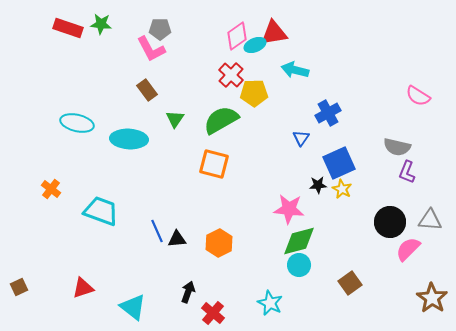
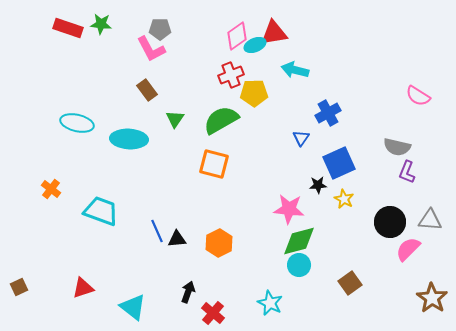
red cross at (231, 75): rotated 25 degrees clockwise
yellow star at (342, 189): moved 2 px right, 10 px down
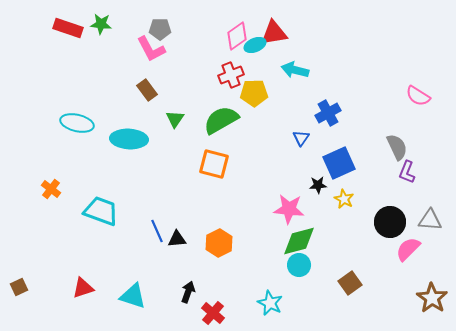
gray semicircle at (397, 147): rotated 128 degrees counterclockwise
cyan triangle at (133, 307): moved 11 px up; rotated 20 degrees counterclockwise
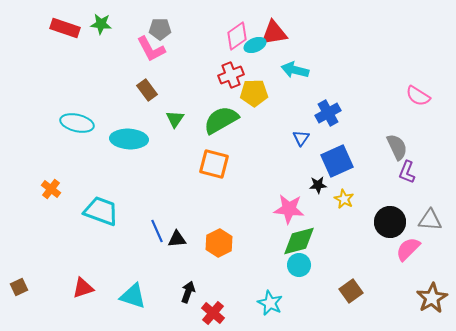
red rectangle at (68, 28): moved 3 px left
blue square at (339, 163): moved 2 px left, 2 px up
brown square at (350, 283): moved 1 px right, 8 px down
brown star at (432, 298): rotated 8 degrees clockwise
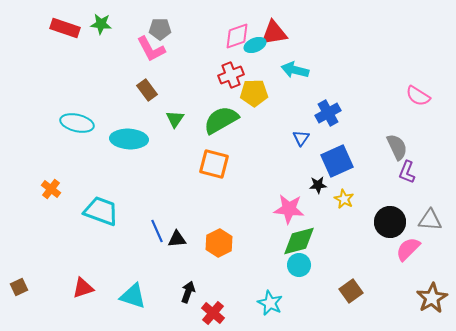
pink diamond at (237, 36): rotated 16 degrees clockwise
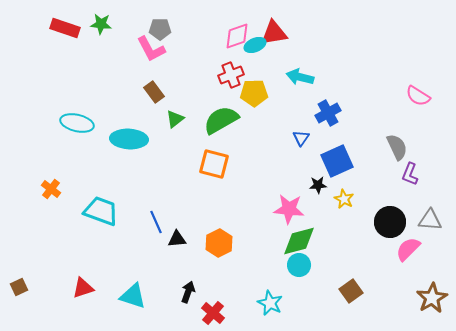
cyan arrow at (295, 70): moved 5 px right, 7 px down
brown rectangle at (147, 90): moved 7 px right, 2 px down
green triangle at (175, 119): rotated 18 degrees clockwise
purple L-shape at (407, 172): moved 3 px right, 2 px down
blue line at (157, 231): moved 1 px left, 9 px up
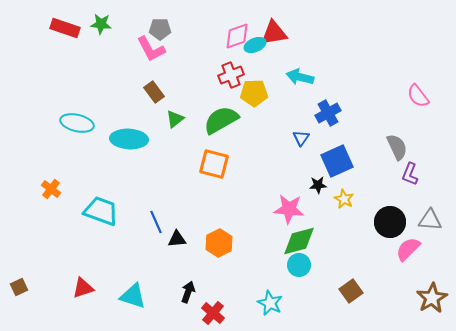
pink semicircle at (418, 96): rotated 20 degrees clockwise
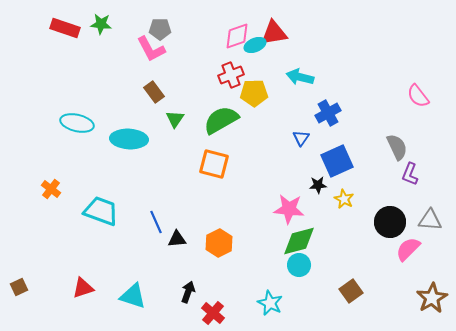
green triangle at (175, 119): rotated 18 degrees counterclockwise
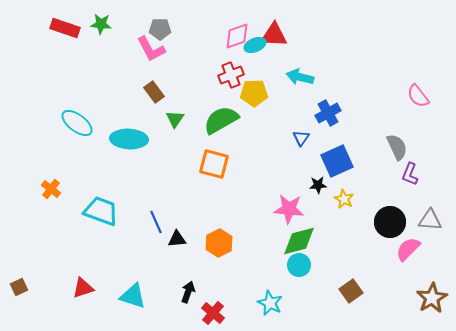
red triangle at (274, 33): moved 2 px down; rotated 12 degrees clockwise
cyan ellipse at (77, 123): rotated 24 degrees clockwise
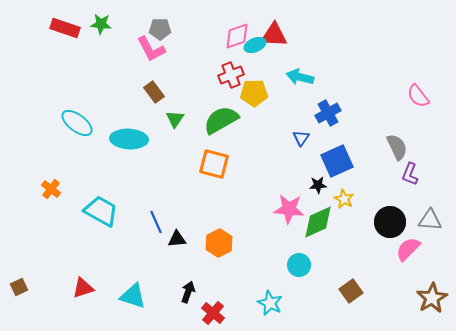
cyan trapezoid at (101, 211): rotated 9 degrees clockwise
green diamond at (299, 241): moved 19 px right, 19 px up; rotated 9 degrees counterclockwise
